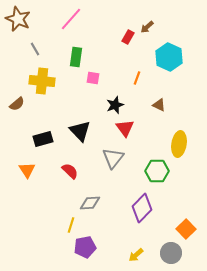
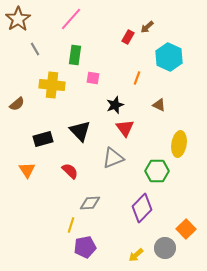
brown star: rotated 15 degrees clockwise
green rectangle: moved 1 px left, 2 px up
yellow cross: moved 10 px right, 4 px down
gray triangle: rotated 30 degrees clockwise
gray circle: moved 6 px left, 5 px up
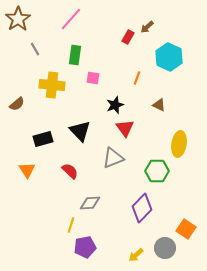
orange square: rotated 12 degrees counterclockwise
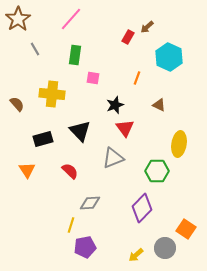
yellow cross: moved 9 px down
brown semicircle: rotated 91 degrees counterclockwise
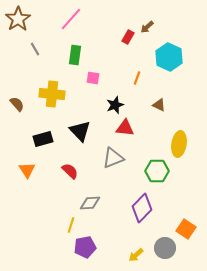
red triangle: rotated 48 degrees counterclockwise
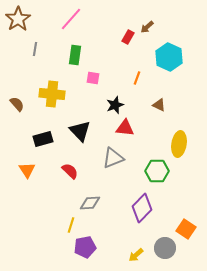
gray line: rotated 40 degrees clockwise
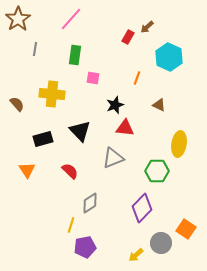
gray diamond: rotated 30 degrees counterclockwise
gray circle: moved 4 px left, 5 px up
